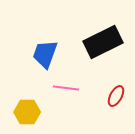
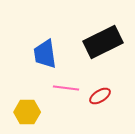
blue trapezoid: rotated 28 degrees counterclockwise
red ellipse: moved 16 px left; rotated 30 degrees clockwise
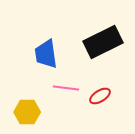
blue trapezoid: moved 1 px right
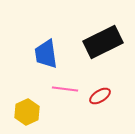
pink line: moved 1 px left, 1 px down
yellow hexagon: rotated 25 degrees counterclockwise
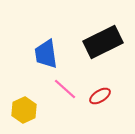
pink line: rotated 35 degrees clockwise
yellow hexagon: moved 3 px left, 2 px up
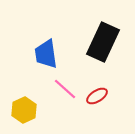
black rectangle: rotated 39 degrees counterclockwise
red ellipse: moved 3 px left
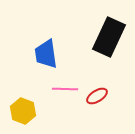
black rectangle: moved 6 px right, 5 px up
pink line: rotated 40 degrees counterclockwise
yellow hexagon: moved 1 px left, 1 px down; rotated 15 degrees counterclockwise
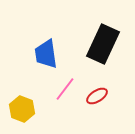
black rectangle: moved 6 px left, 7 px down
pink line: rotated 55 degrees counterclockwise
yellow hexagon: moved 1 px left, 2 px up
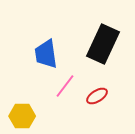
pink line: moved 3 px up
yellow hexagon: moved 7 px down; rotated 20 degrees counterclockwise
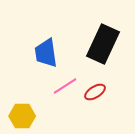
blue trapezoid: moved 1 px up
pink line: rotated 20 degrees clockwise
red ellipse: moved 2 px left, 4 px up
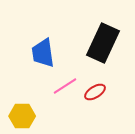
black rectangle: moved 1 px up
blue trapezoid: moved 3 px left
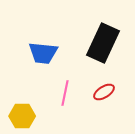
blue trapezoid: rotated 76 degrees counterclockwise
pink line: moved 7 px down; rotated 45 degrees counterclockwise
red ellipse: moved 9 px right
